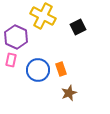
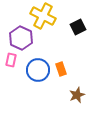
purple hexagon: moved 5 px right, 1 px down
brown star: moved 8 px right, 2 px down
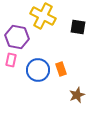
black square: rotated 35 degrees clockwise
purple hexagon: moved 4 px left, 1 px up; rotated 15 degrees counterclockwise
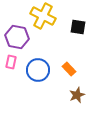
pink rectangle: moved 2 px down
orange rectangle: moved 8 px right; rotated 24 degrees counterclockwise
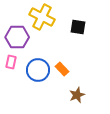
yellow cross: moved 1 px left, 1 px down
purple hexagon: rotated 10 degrees counterclockwise
orange rectangle: moved 7 px left
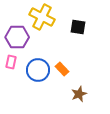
brown star: moved 2 px right, 1 px up
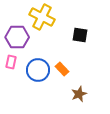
black square: moved 2 px right, 8 px down
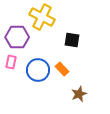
black square: moved 8 px left, 5 px down
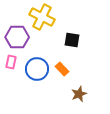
blue circle: moved 1 px left, 1 px up
